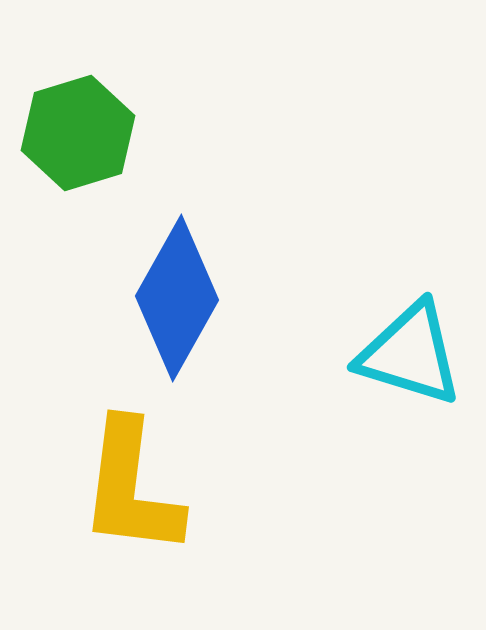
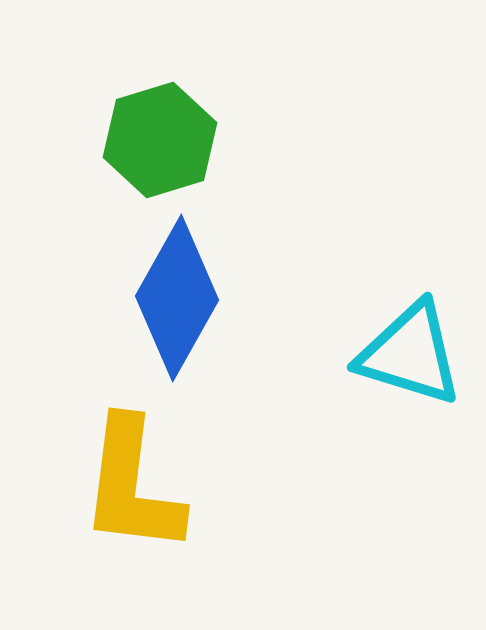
green hexagon: moved 82 px right, 7 px down
yellow L-shape: moved 1 px right, 2 px up
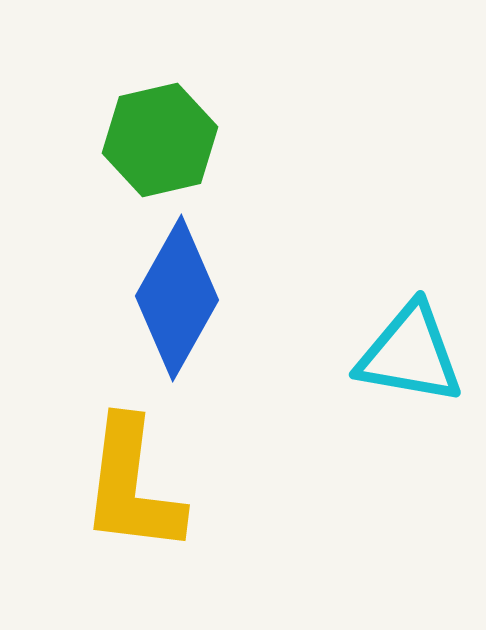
green hexagon: rotated 4 degrees clockwise
cyan triangle: rotated 7 degrees counterclockwise
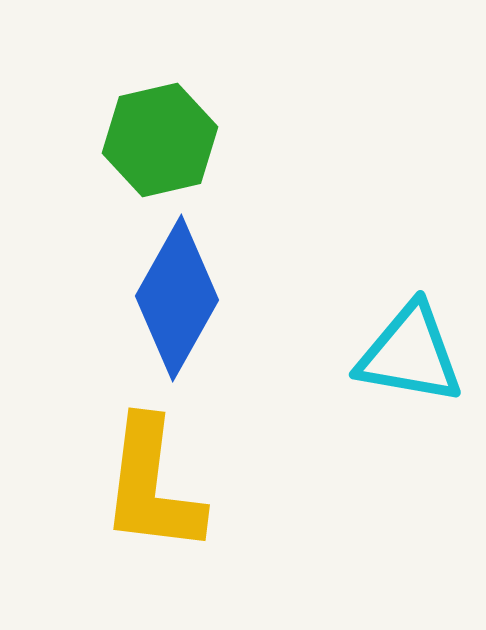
yellow L-shape: moved 20 px right
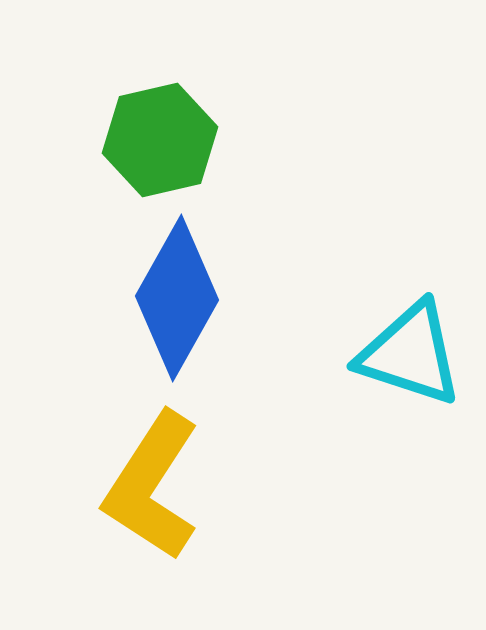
cyan triangle: rotated 8 degrees clockwise
yellow L-shape: rotated 26 degrees clockwise
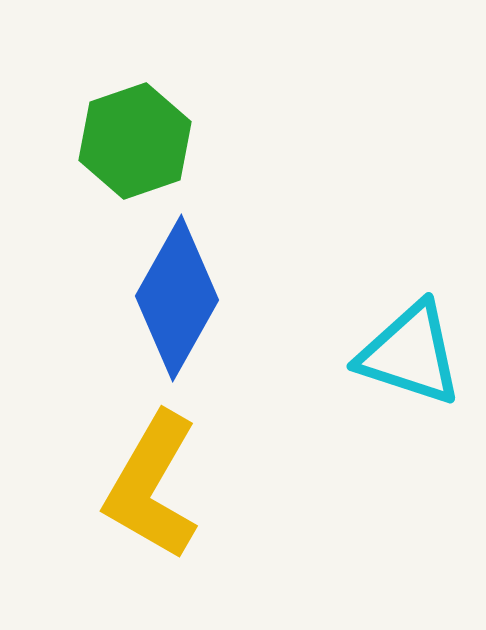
green hexagon: moved 25 px left, 1 px down; rotated 6 degrees counterclockwise
yellow L-shape: rotated 3 degrees counterclockwise
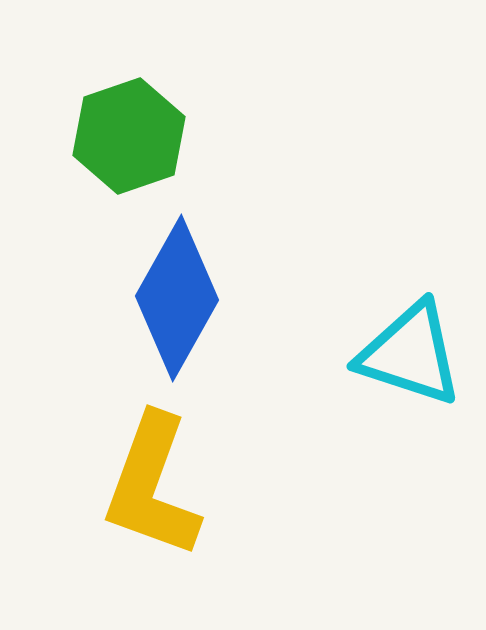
green hexagon: moved 6 px left, 5 px up
yellow L-shape: rotated 10 degrees counterclockwise
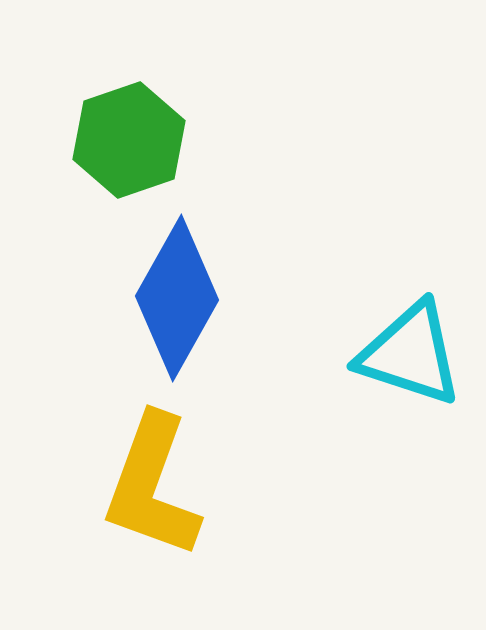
green hexagon: moved 4 px down
